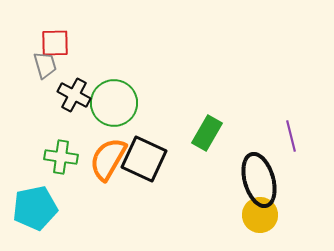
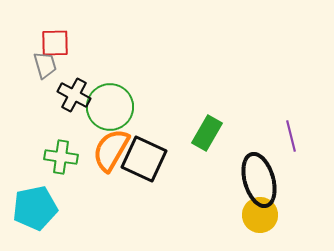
green circle: moved 4 px left, 4 px down
orange semicircle: moved 3 px right, 9 px up
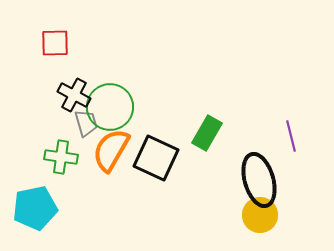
gray trapezoid: moved 41 px right, 58 px down
black square: moved 12 px right, 1 px up
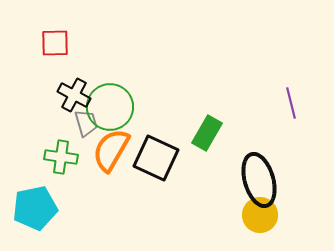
purple line: moved 33 px up
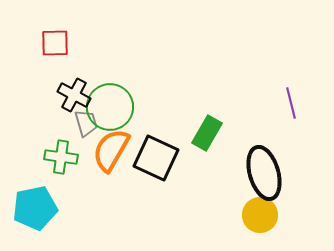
black ellipse: moved 5 px right, 7 px up
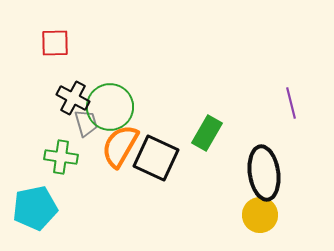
black cross: moved 1 px left, 3 px down
orange semicircle: moved 9 px right, 4 px up
black ellipse: rotated 8 degrees clockwise
